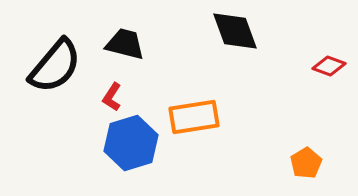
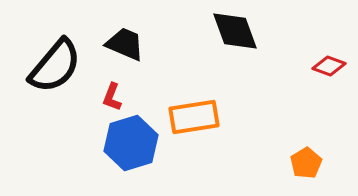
black trapezoid: rotated 9 degrees clockwise
red L-shape: rotated 12 degrees counterclockwise
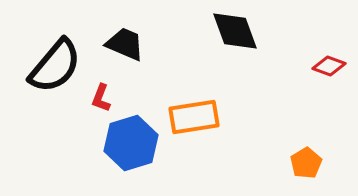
red L-shape: moved 11 px left, 1 px down
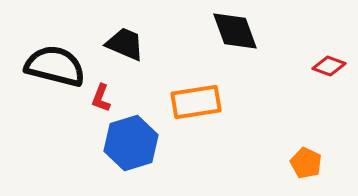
black semicircle: rotated 116 degrees counterclockwise
orange rectangle: moved 2 px right, 15 px up
orange pentagon: rotated 16 degrees counterclockwise
